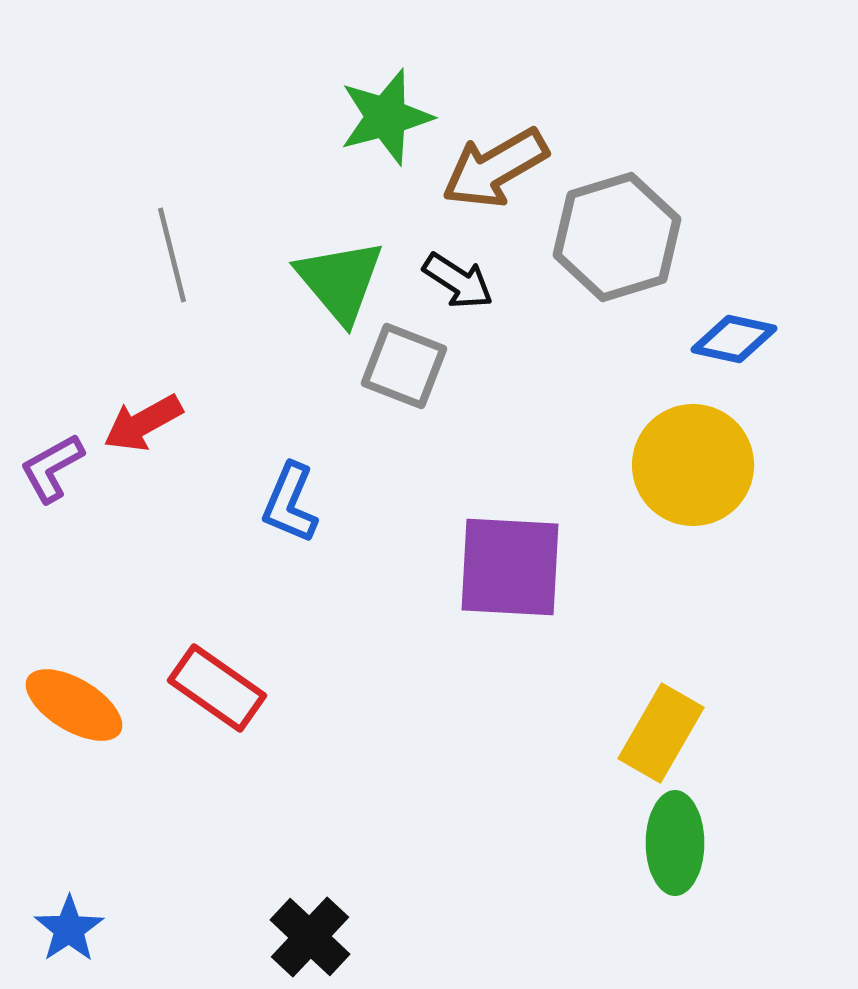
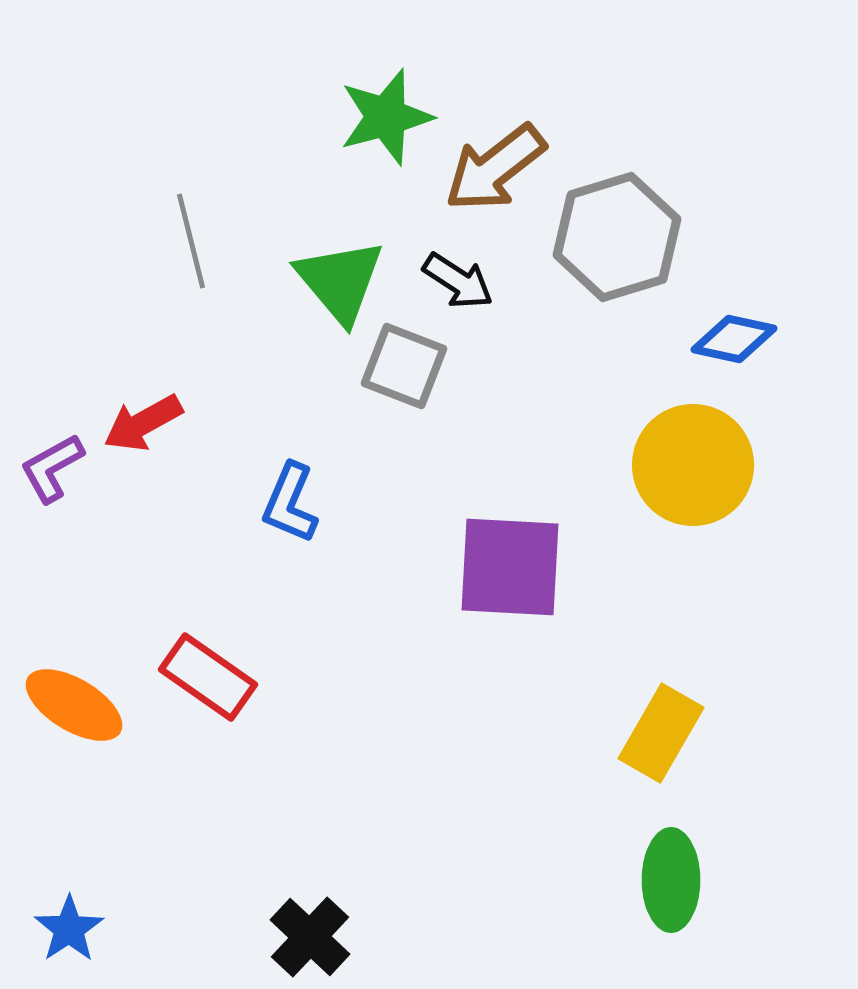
brown arrow: rotated 8 degrees counterclockwise
gray line: moved 19 px right, 14 px up
red rectangle: moved 9 px left, 11 px up
green ellipse: moved 4 px left, 37 px down
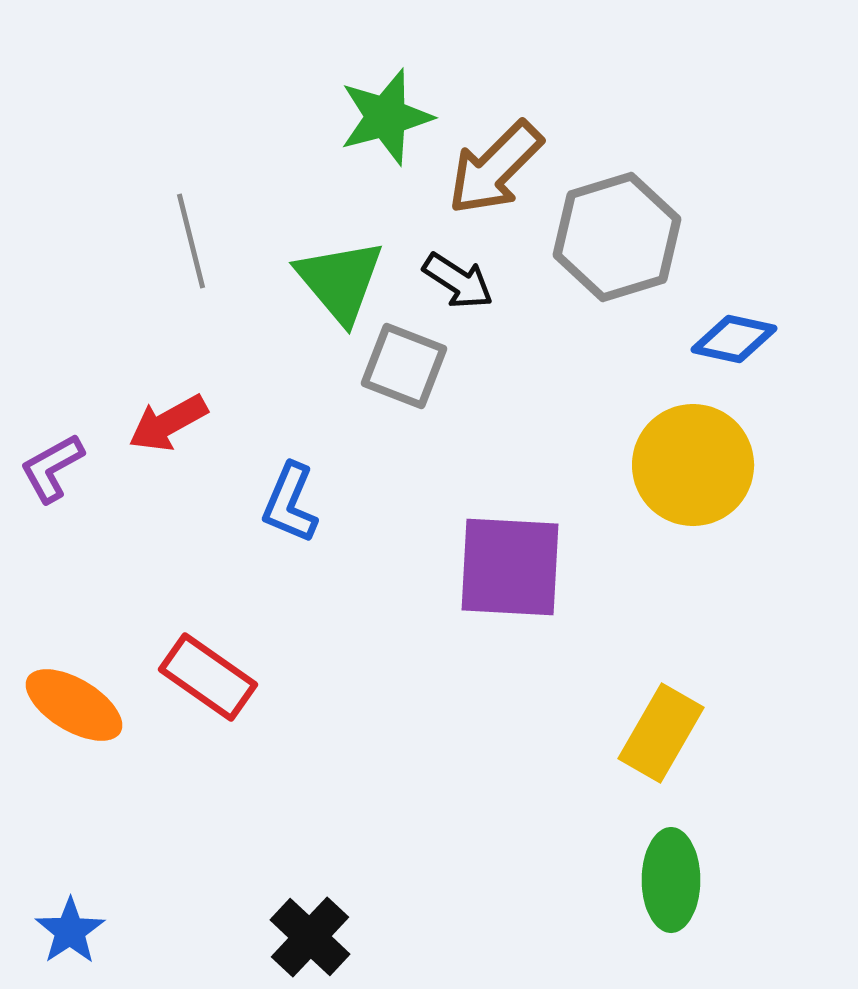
brown arrow: rotated 7 degrees counterclockwise
red arrow: moved 25 px right
blue star: moved 1 px right, 2 px down
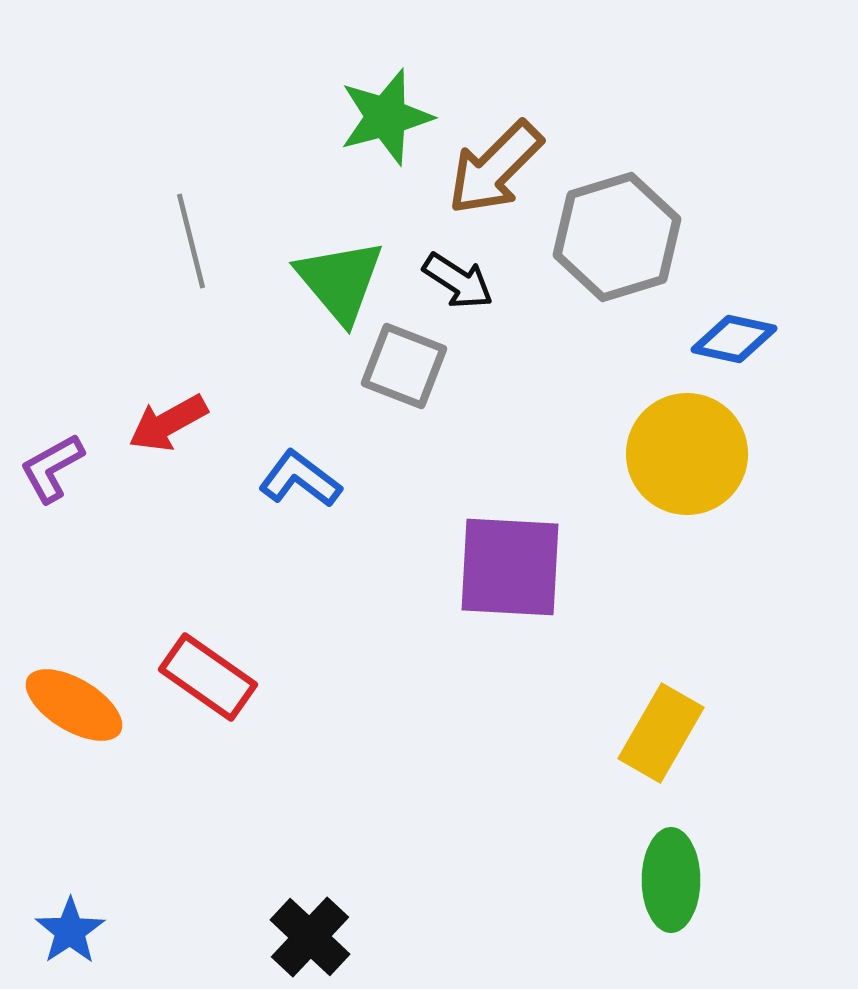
yellow circle: moved 6 px left, 11 px up
blue L-shape: moved 10 px right, 24 px up; rotated 104 degrees clockwise
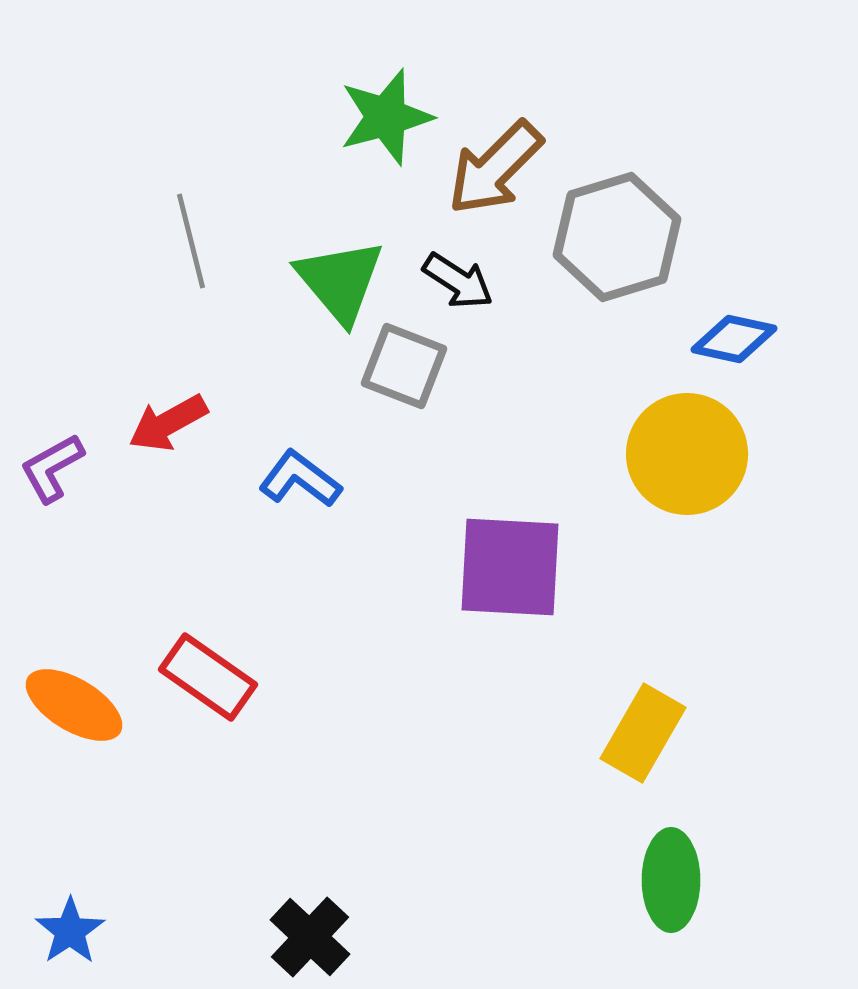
yellow rectangle: moved 18 px left
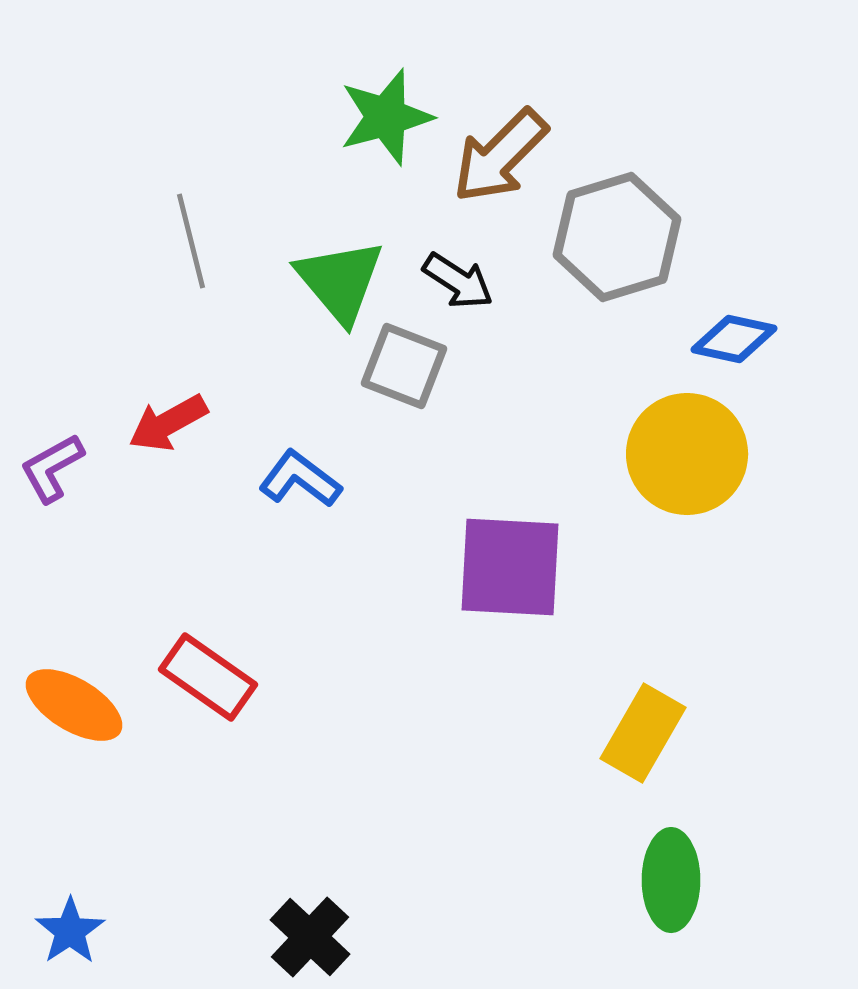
brown arrow: moved 5 px right, 12 px up
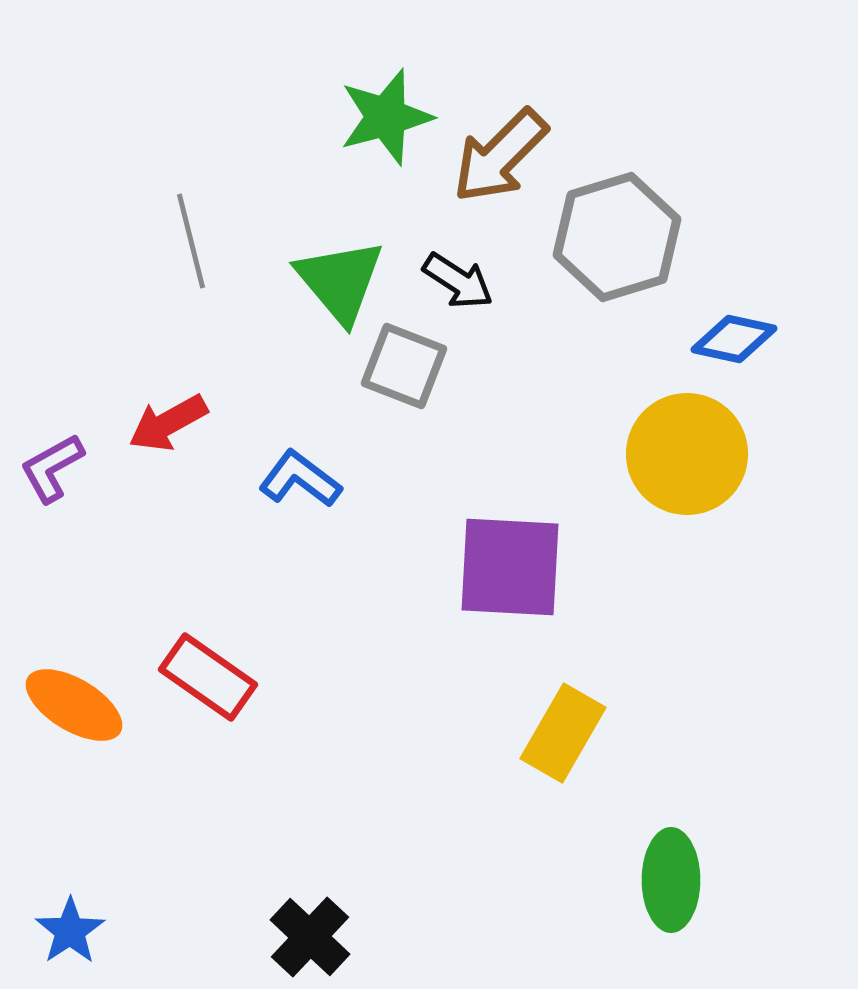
yellow rectangle: moved 80 px left
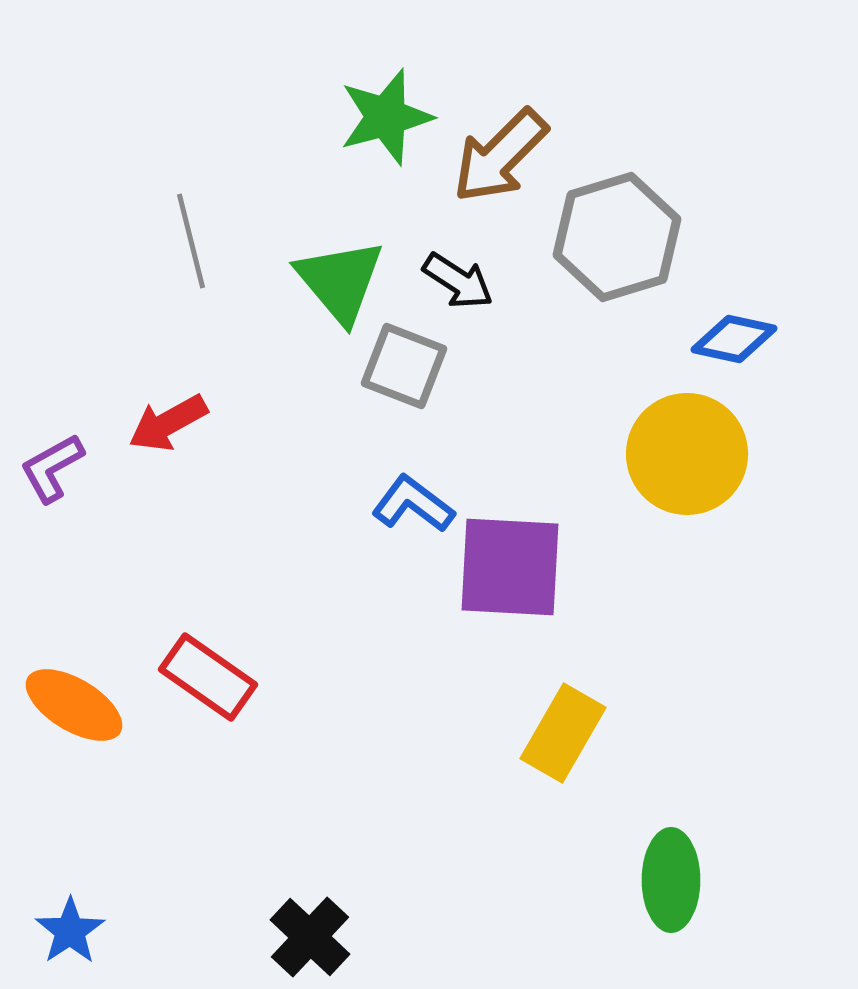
blue L-shape: moved 113 px right, 25 px down
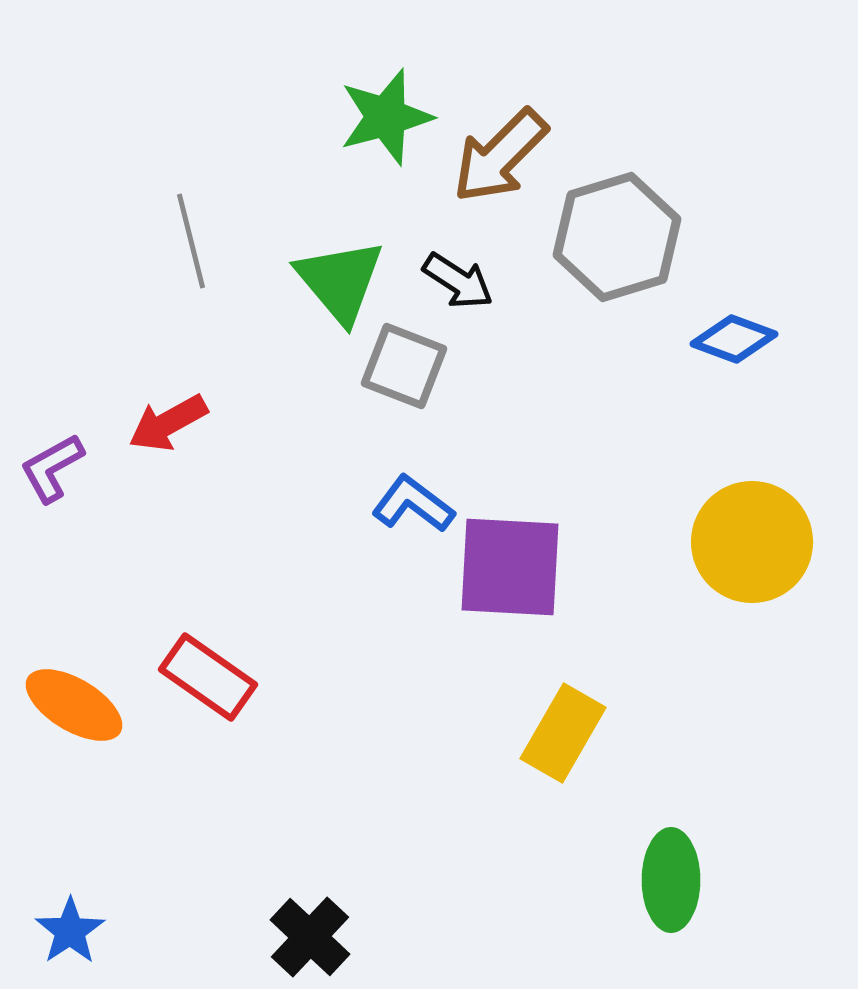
blue diamond: rotated 8 degrees clockwise
yellow circle: moved 65 px right, 88 px down
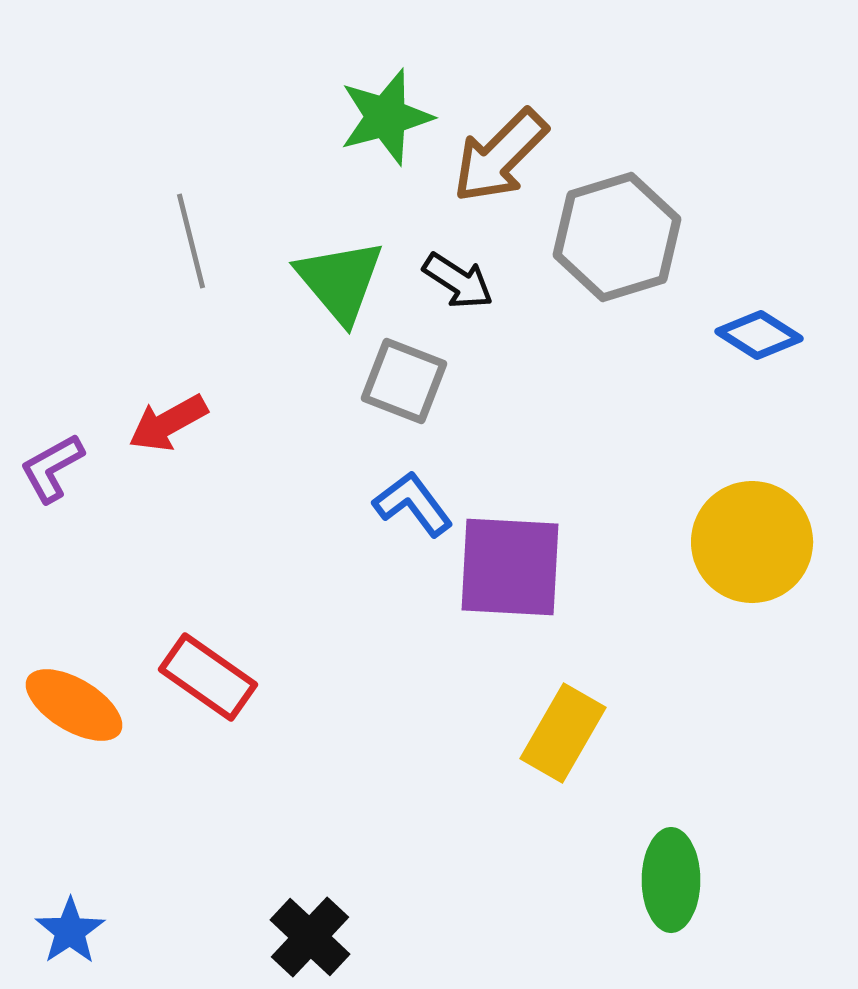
blue diamond: moved 25 px right, 4 px up; rotated 12 degrees clockwise
gray square: moved 15 px down
blue L-shape: rotated 16 degrees clockwise
